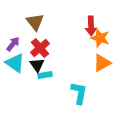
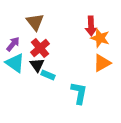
cyan rectangle: moved 3 px right; rotated 32 degrees clockwise
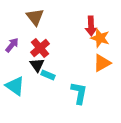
brown triangle: moved 5 px up
purple arrow: moved 1 px left, 1 px down
cyan triangle: moved 23 px down
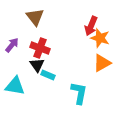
red arrow: rotated 24 degrees clockwise
red cross: rotated 30 degrees counterclockwise
cyan triangle: rotated 25 degrees counterclockwise
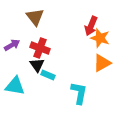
purple arrow: rotated 21 degrees clockwise
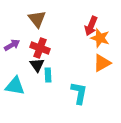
brown triangle: moved 2 px right, 2 px down
cyan rectangle: rotated 64 degrees clockwise
